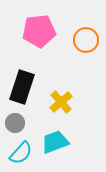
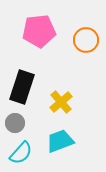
cyan trapezoid: moved 5 px right, 1 px up
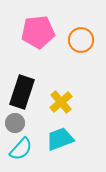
pink pentagon: moved 1 px left, 1 px down
orange circle: moved 5 px left
black rectangle: moved 5 px down
cyan trapezoid: moved 2 px up
cyan semicircle: moved 4 px up
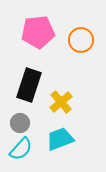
black rectangle: moved 7 px right, 7 px up
gray circle: moved 5 px right
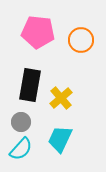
pink pentagon: rotated 12 degrees clockwise
black rectangle: moved 1 px right; rotated 8 degrees counterclockwise
yellow cross: moved 4 px up
gray circle: moved 1 px right, 1 px up
cyan trapezoid: rotated 44 degrees counterclockwise
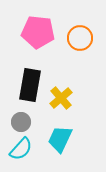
orange circle: moved 1 px left, 2 px up
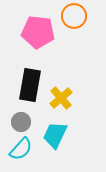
orange circle: moved 6 px left, 22 px up
cyan trapezoid: moved 5 px left, 4 px up
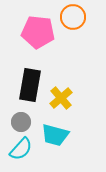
orange circle: moved 1 px left, 1 px down
cyan trapezoid: rotated 100 degrees counterclockwise
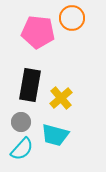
orange circle: moved 1 px left, 1 px down
cyan semicircle: moved 1 px right
